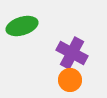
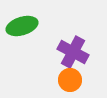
purple cross: moved 1 px right, 1 px up
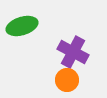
orange circle: moved 3 px left
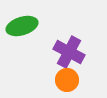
purple cross: moved 4 px left
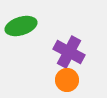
green ellipse: moved 1 px left
